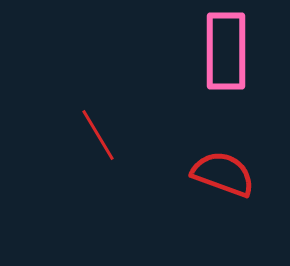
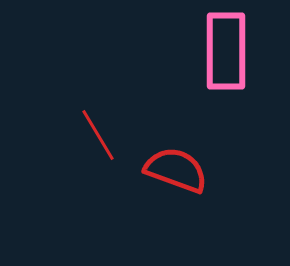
red semicircle: moved 47 px left, 4 px up
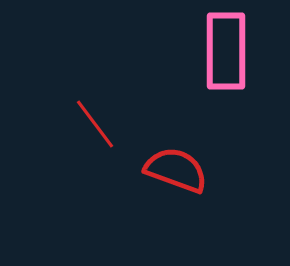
red line: moved 3 px left, 11 px up; rotated 6 degrees counterclockwise
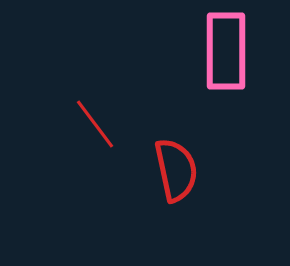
red semicircle: rotated 58 degrees clockwise
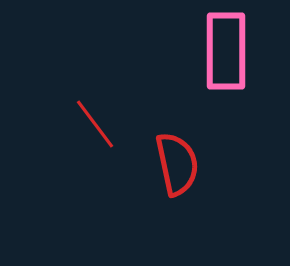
red semicircle: moved 1 px right, 6 px up
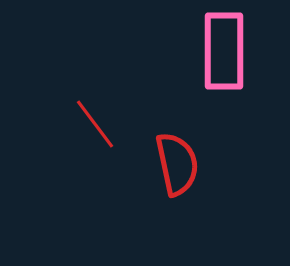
pink rectangle: moved 2 px left
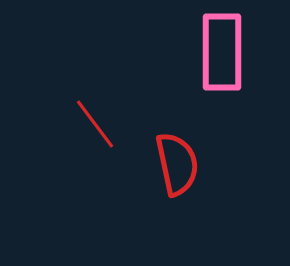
pink rectangle: moved 2 px left, 1 px down
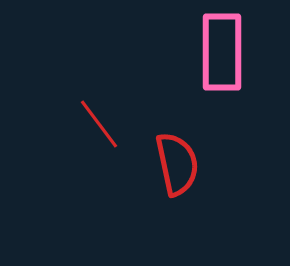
red line: moved 4 px right
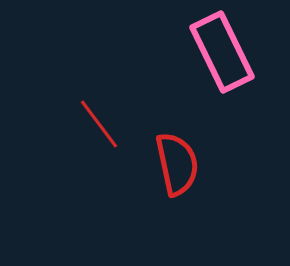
pink rectangle: rotated 26 degrees counterclockwise
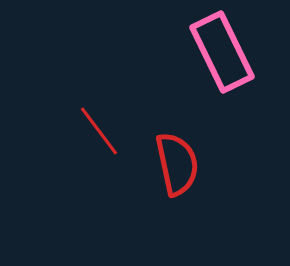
red line: moved 7 px down
